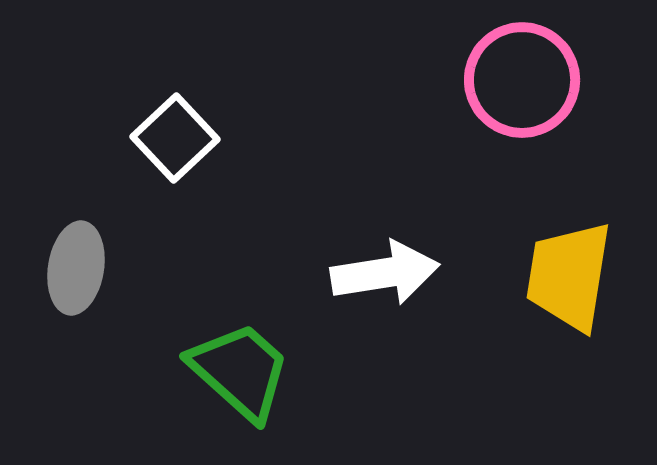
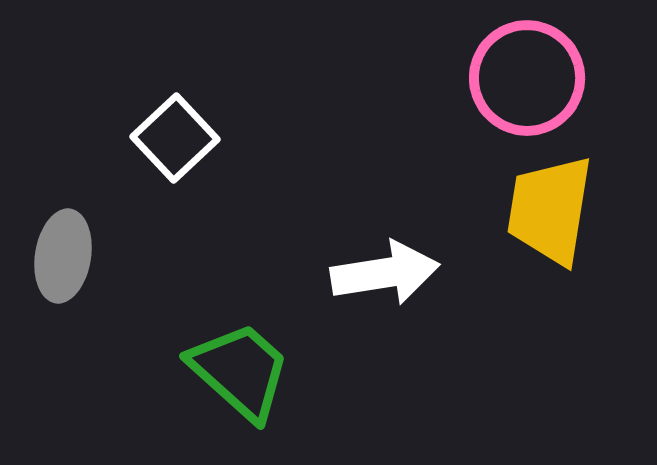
pink circle: moved 5 px right, 2 px up
gray ellipse: moved 13 px left, 12 px up
yellow trapezoid: moved 19 px left, 66 px up
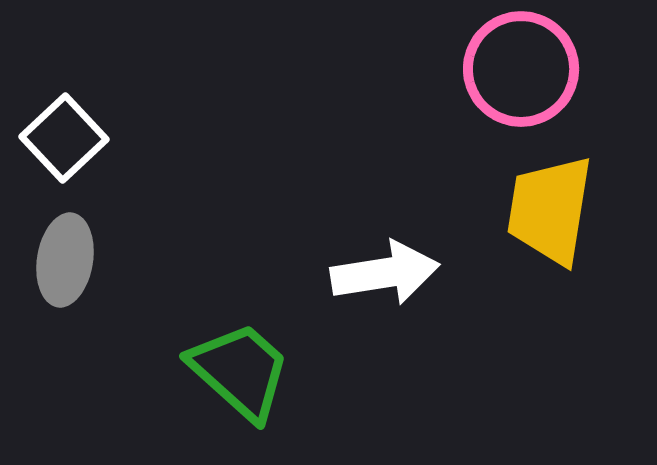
pink circle: moved 6 px left, 9 px up
white square: moved 111 px left
gray ellipse: moved 2 px right, 4 px down
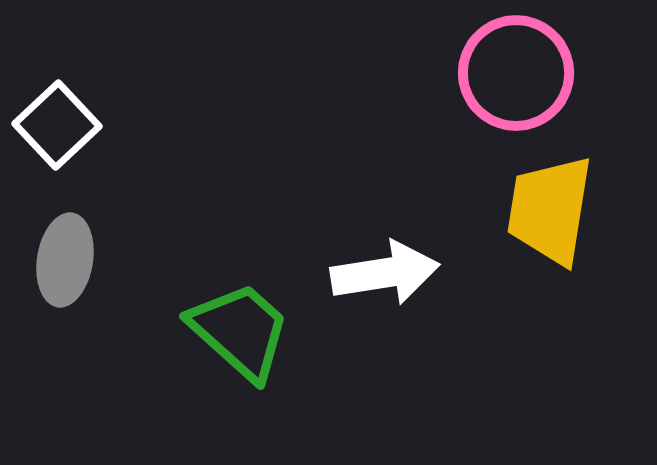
pink circle: moved 5 px left, 4 px down
white square: moved 7 px left, 13 px up
green trapezoid: moved 40 px up
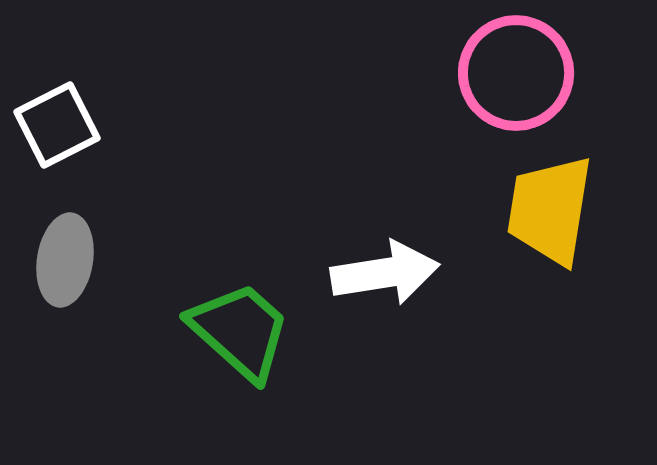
white square: rotated 16 degrees clockwise
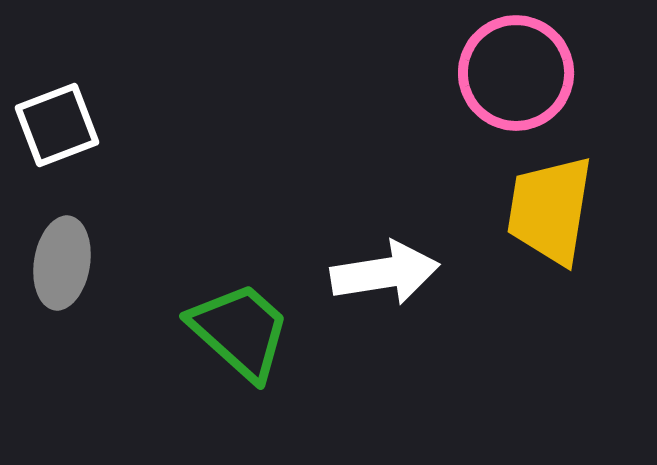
white square: rotated 6 degrees clockwise
gray ellipse: moved 3 px left, 3 px down
